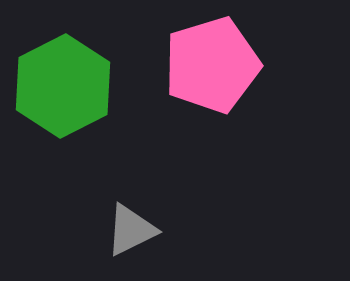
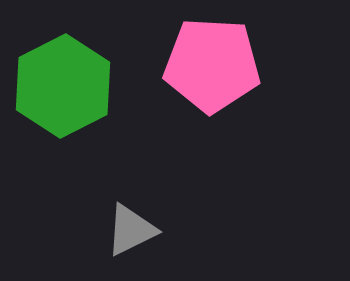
pink pentagon: rotated 20 degrees clockwise
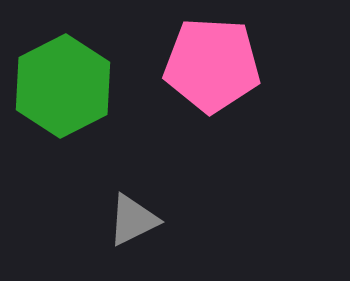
gray triangle: moved 2 px right, 10 px up
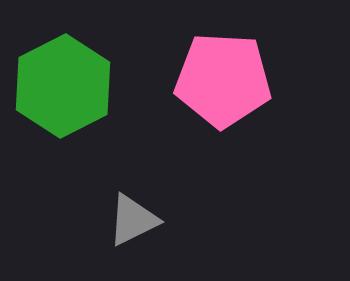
pink pentagon: moved 11 px right, 15 px down
